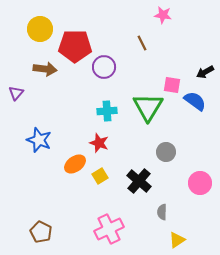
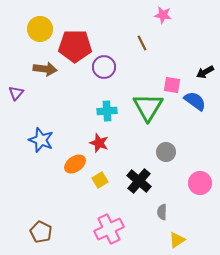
blue star: moved 2 px right
yellow square: moved 4 px down
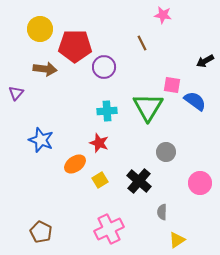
black arrow: moved 11 px up
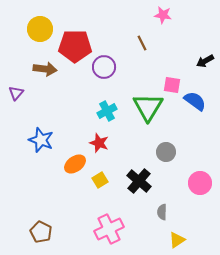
cyan cross: rotated 24 degrees counterclockwise
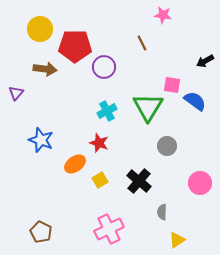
gray circle: moved 1 px right, 6 px up
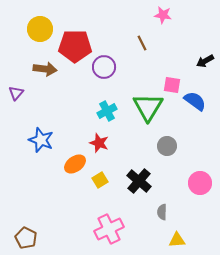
brown pentagon: moved 15 px left, 6 px down
yellow triangle: rotated 30 degrees clockwise
